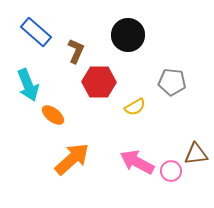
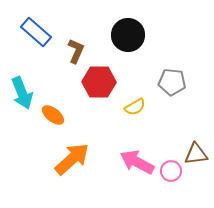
cyan arrow: moved 6 px left, 8 px down
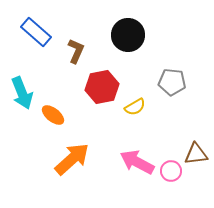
red hexagon: moved 3 px right, 5 px down; rotated 12 degrees counterclockwise
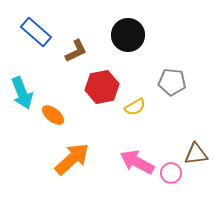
brown L-shape: rotated 40 degrees clockwise
pink circle: moved 2 px down
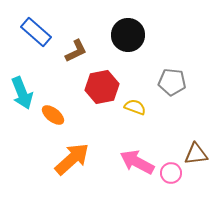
yellow semicircle: rotated 130 degrees counterclockwise
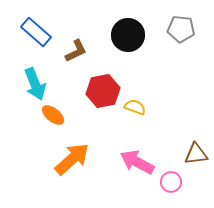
gray pentagon: moved 9 px right, 53 px up
red hexagon: moved 1 px right, 4 px down
cyan arrow: moved 13 px right, 9 px up
pink circle: moved 9 px down
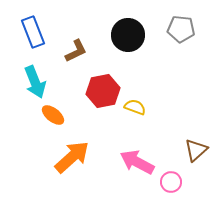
blue rectangle: moved 3 px left; rotated 28 degrees clockwise
cyan arrow: moved 2 px up
brown triangle: moved 4 px up; rotated 35 degrees counterclockwise
orange arrow: moved 2 px up
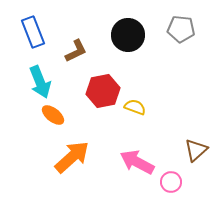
cyan arrow: moved 5 px right
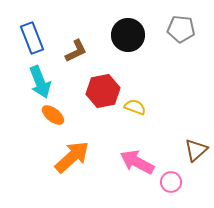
blue rectangle: moved 1 px left, 6 px down
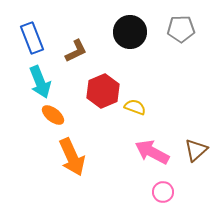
gray pentagon: rotated 8 degrees counterclockwise
black circle: moved 2 px right, 3 px up
red hexagon: rotated 12 degrees counterclockwise
orange arrow: rotated 108 degrees clockwise
pink arrow: moved 15 px right, 10 px up
pink circle: moved 8 px left, 10 px down
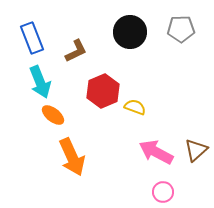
pink arrow: moved 4 px right
